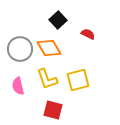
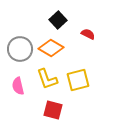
orange diamond: moved 2 px right; rotated 30 degrees counterclockwise
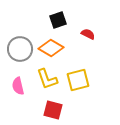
black square: rotated 24 degrees clockwise
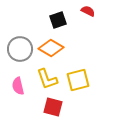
red semicircle: moved 23 px up
red square: moved 3 px up
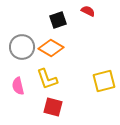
gray circle: moved 2 px right, 2 px up
yellow square: moved 26 px right, 1 px down
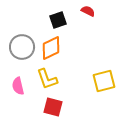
orange diamond: rotated 55 degrees counterclockwise
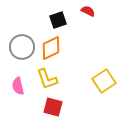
yellow square: rotated 20 degrees counterclockwise
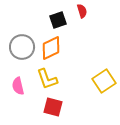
red semicircle: moved 6 px left; rotated 48 degrees clockwise
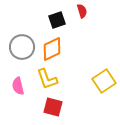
black square: moved 1 px left
orange diamond: moved 1 px right, 1 px down
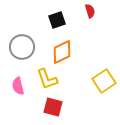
red semicircle: moved 8 px right
orange diamond: moved 10 px right, 3 px down
